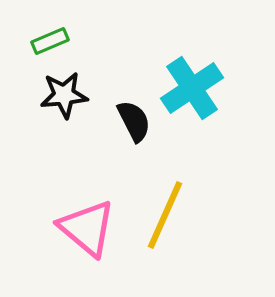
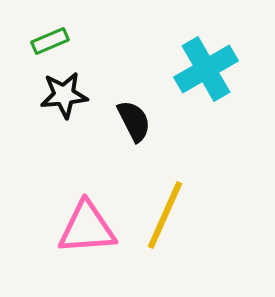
cyan cross: moved 14 px right, 19 px up; rotated 4 degrees clockwise
pink triangle: rotated 44 degrees counterclockwise
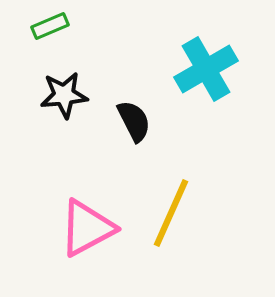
green rectangle: moved 15 px up
yellow line: moved 6 px right, 2 px up
pink triangle: rotated 24 degrees counterclockwise
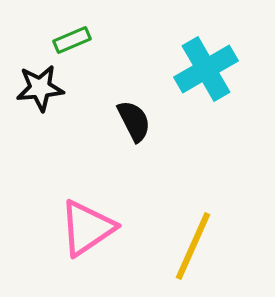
green rectangle: moved 22 px right, 14 px down
black star: moved 24 px left, 7 px up
yellow line: moved 22 px right, 33 px down
pink triangle: rotated 6 degrees counterclockwise
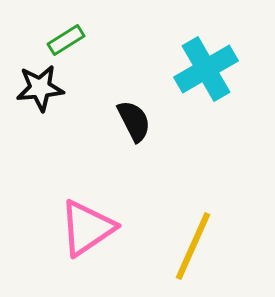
green rectangle: moved 6 px left; rotated 9 degrees counterclockwise
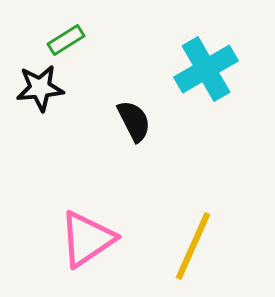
pink triangle: moved 11 px down
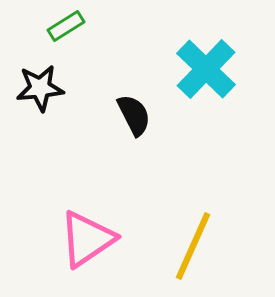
green rectangle: moved 14 px up
cyan cross: rotated 16 degrees counterclockwise
black semicircle: moved 6 px up
